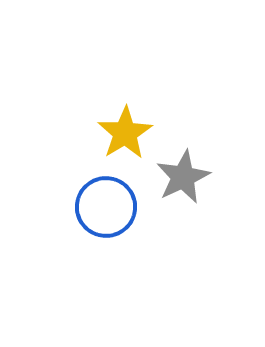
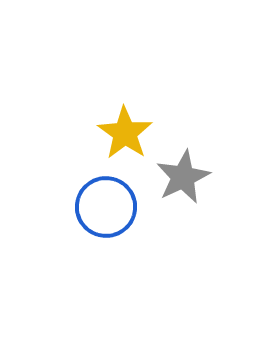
yellow star: rotated 6 degrees counterclockwise
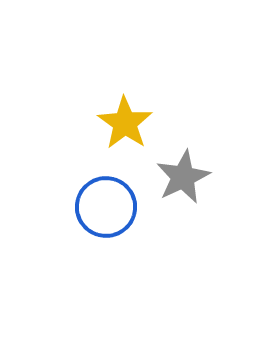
yellow star: moved 10 px up
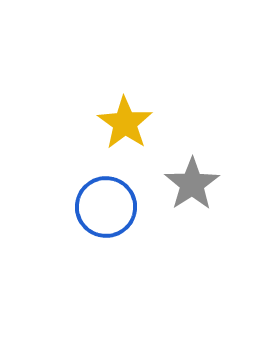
gray star: moved 9 px right, 7 px down; rotated 8 degrees counterclockwise
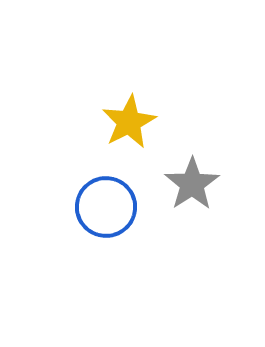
yellow star: moved 4 px right, 1 px up; rotated 10 degrees clockwise
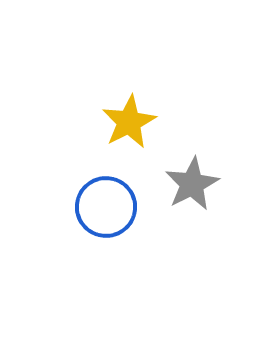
gray star: rotated 6 degrees clockwise
